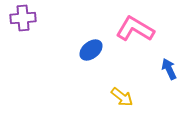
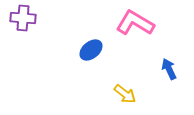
purple cross: rotated 10 degrees clockwise
pink L-shape: moved 6 px up
yellow arrow: moved 3 px right, 3 px up
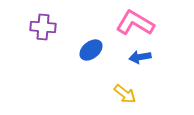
purple cross: moved 20 px right, 9 px down
blue arrow: moved 29 px left, 12 px up; rotated 75 degrees counterclockwise
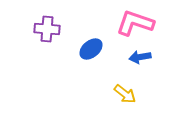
pink L-shape: rotated 12 degrees counterclockwise
purple cross: moved 4 px right, 2 px down
blue ellipse: moved 1 px up
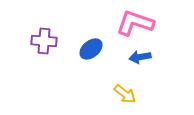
purple cross: moved 3 px left, 12 px down
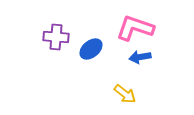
pink L-shape: moved 5 px down
purple cross: moved 12 px right, 4 px up
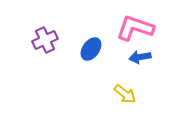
purple cross: moved 11 px left, 3 px down; rotated 30 degrees counterclockwise
blue ellipse: rotated 15 degrees counterclockwise
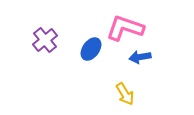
pink L-shape: moved 10 px left
purple cross: rotated 15 degrees counterclockwise
yellow arrow: rotated 20 degrees clockwise
